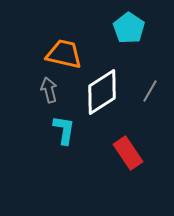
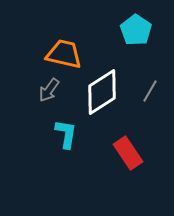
cyan pentagon: moved 7 px right, 2 px down
gray arrow: rotated 130 degrees counterclockwise
cyan L-shape: moved 2 px right, 4 px down
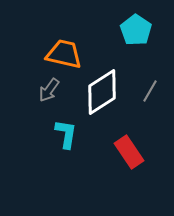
red rectangle: moved 1 px right, 1 px up
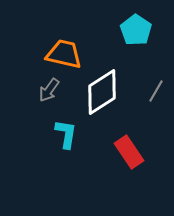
gray line: moved 6 px right
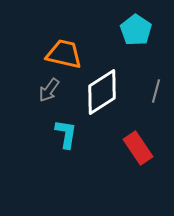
gray line: rotated 15 degrees counterclockwise
red rectangle: moved 9 px right, 4 px up
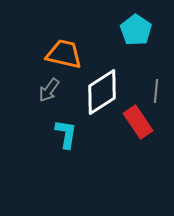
gray line: rotated 10 degrees counterclockwise
red rectangle: moved 26 px up
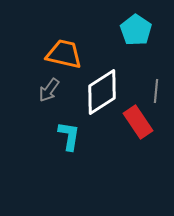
cyan L-shape: moved 3 px right, 2 px down
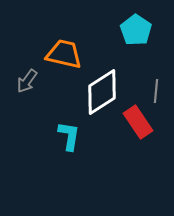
gray arrow: moved 22 px left, 9 px up
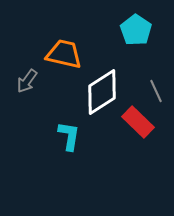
gray line: rotated 30 degrees counterclockwise
red rectangle: rotated 12 degrees counterclockwise
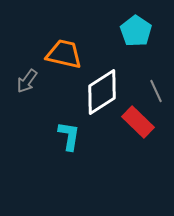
cyan pentagon: moved 1 px down
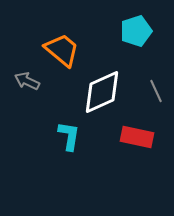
cyan pentagon: rotated 20 degrees clockwise
orange trapezoid: moved 2 px left, 4 px up; rotated 27 degrees clockwise
gray arrow: rotated 80 degrees clockwise
white diamond: rotated 9 degrees clockwise
red rectangle: moved 1 px left, 15 px down; rotated 32 degrees counterclockwise
